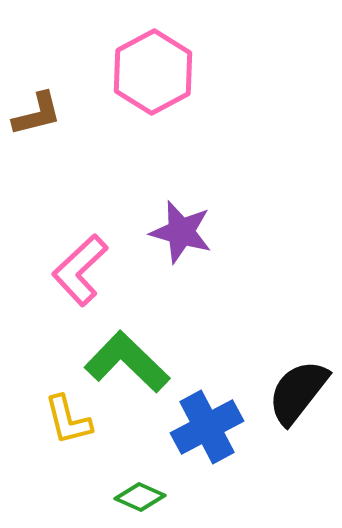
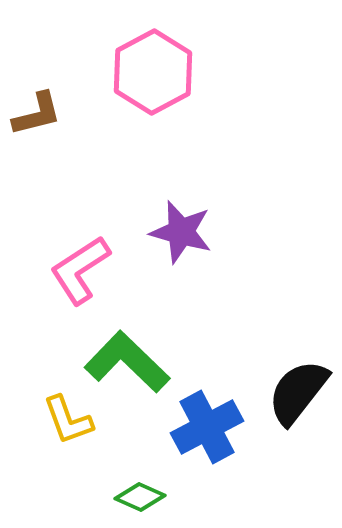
pink L-shape: rotated 10 degrees clockwise
yellow L-shape: rotated 6 degrees counterclockwise
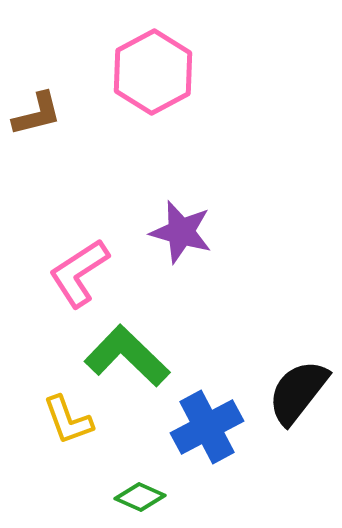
pink L-shape: moved 1 px left, 3 px down
green L-shape: moved 6 px up
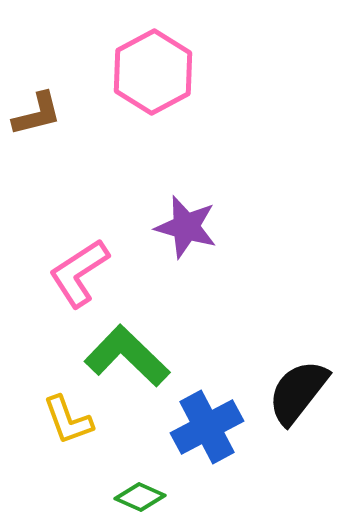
purple star: moved 5 px right, 5 px up
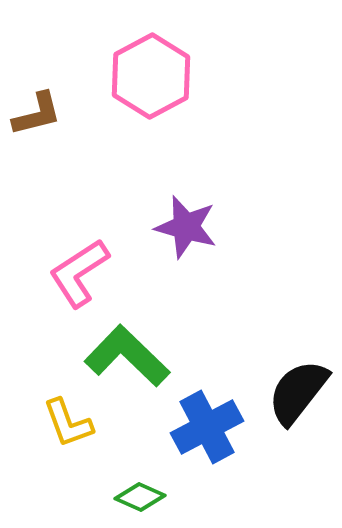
pink hexagon: moved 2 px left, 4 px down
yellow L-shape: moved 3 px down
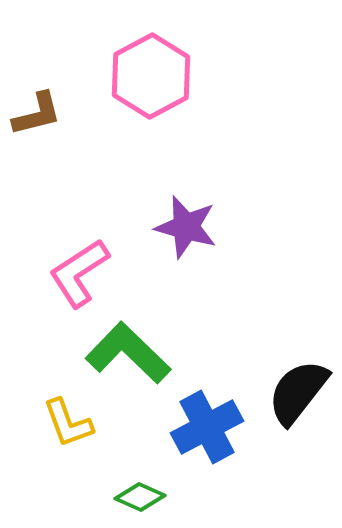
green L-shape: moved 1 px right, 3 px up
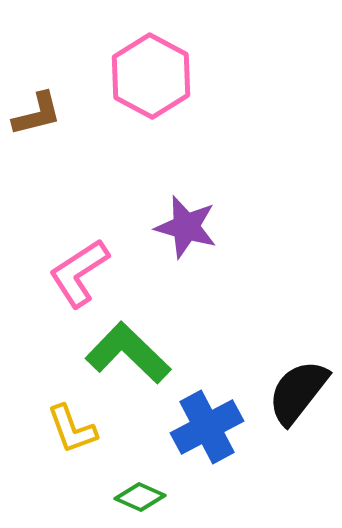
pink hexagon: rotated 4 degrees counterclockwise
yellow L-shape: moved 4 px right, 6 px down
